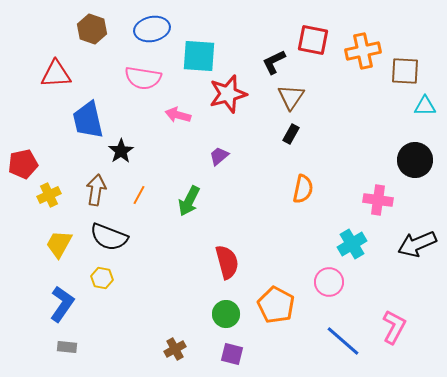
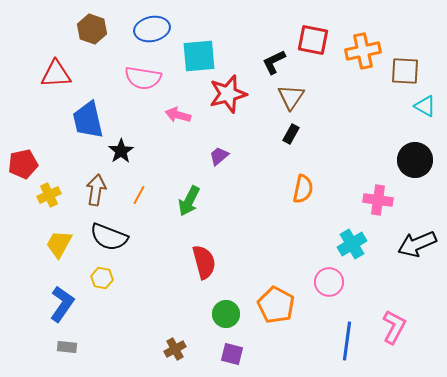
cyan square: rotated 9 degrees counterclockwise
cyan triangle: rotated 30 degrees clockwise
red semicircle: moved 23 px left
blue line: moved 4 px right; rotated 57 degrees clockwise
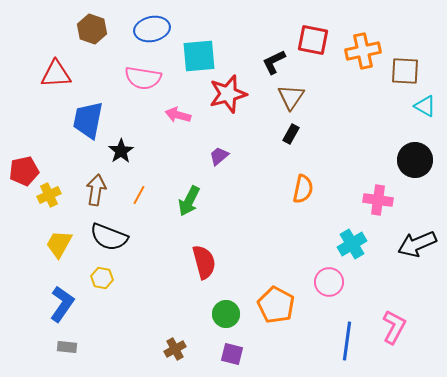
blue trapezoid: rotated 24 degrees clockwise
red pentagon: moved 1 px right, 7 px down
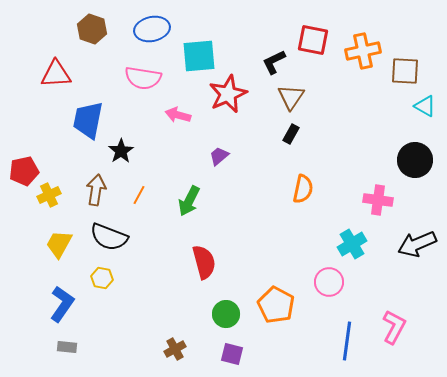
red star: rotated 9 degrees counterclockwise
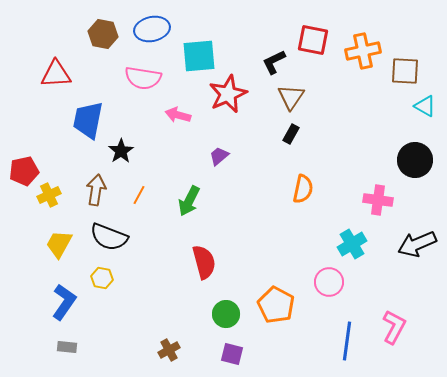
brown hexagon: moved 11 px right, 5 px down; rotated 8 degrees counterclockwise
blue L-shape: moved 2 px right, 2 px up
brown cross: moved 6 px left, 1 px down
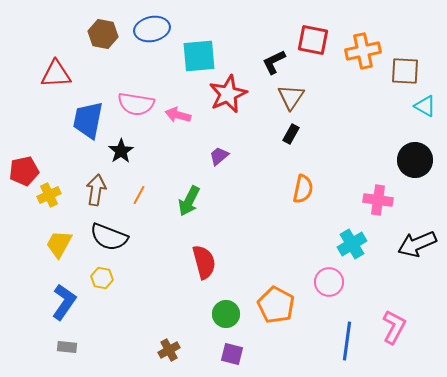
pink semicircle: moved 7 px left, 26 px down
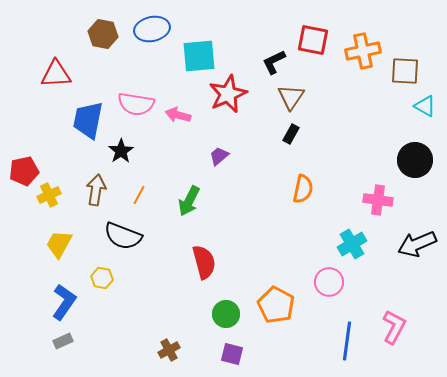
black semicircle: moved 14 px right, 1 px up
gray rectangle: moved 4 px left, 6 px up; rotated 30 degrees counterclockwise
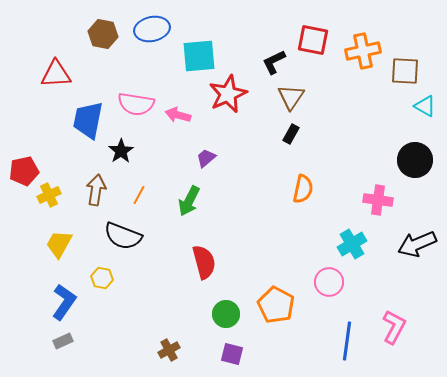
purple trapezoid: moved 13 px left, 2 px down
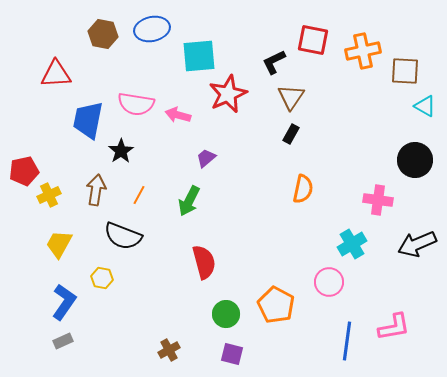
pink L-shape: rotated 52 degrees clockwise
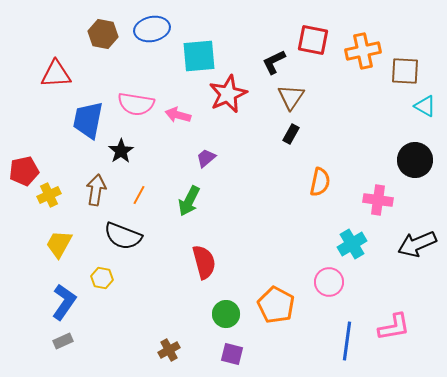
orange semicircle: moved 17 px right, 7 px up
